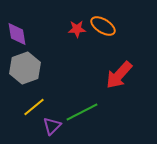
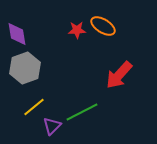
red star: moved 1 px down
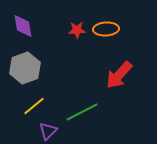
orange ellipse: moved 3 px right, 3 px down; rotated 35 degrees counterclockwise
purple diamond: moved 6 px right, 8 px up
yellow line: moved 1 px up
purple triangle: moved 4 px left, 5 px down
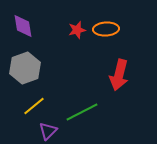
red star: rotated 12 degrees counterclockwise
red arrow: rotated 28 degrees counterclockwise
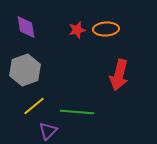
purple diamond: moved 3 px right, 1 px down
gray hexagon: moved 2 px down
green line: moved 5 px left; rotated 32 degrees clockwise
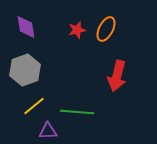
orange ellipse: rotated 60 degrees counterclockwise
red arrow: moved 2 px left, 1 px down
purple triangle: rotated 42 degrees clockwise
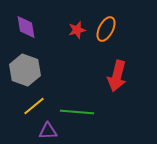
gray hexagon: rotated 20 degrees counterclockwise
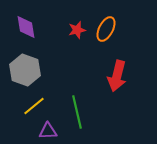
green line: rotated 72 degrees clockwise
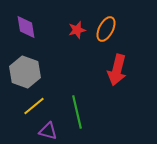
gray hexagon: moved 2 px down
red arrow: moved 6 px up
purple triangle: rotated 18 degrees clockwise
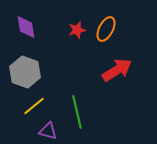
red arrow: rotated 136 degrees counterclockwise
